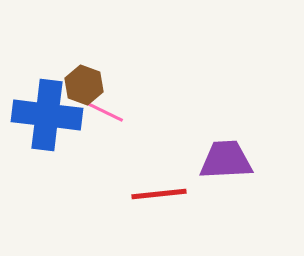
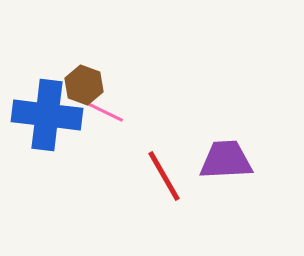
red line: moved 5 px right, 18 px up; rotated 66 degrees clockwise
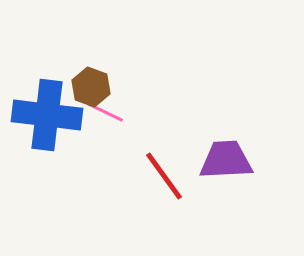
brown hexagon: moved 7 px right, 2 px down
red line: rotated 6 degrees counterclockwise
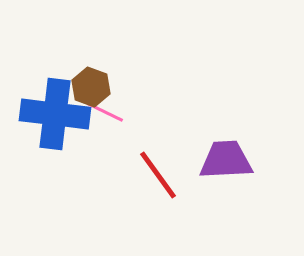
blue cross: moved 8 px right, 1 px up
red line: moved 6 px left, 1 px up
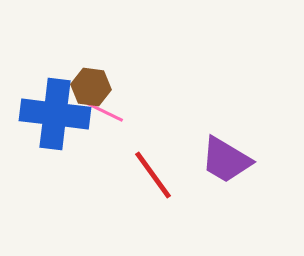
brown hexagon: rotated 12 degrees counterclockwise
purple trapezoid: rotated 146 degrees counterclockwise
red line: moved 5 px left
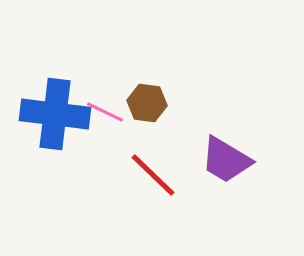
brown hexagon: moved 56 px right, 16 px down
red line: rotated 10 degrees counterclockwise
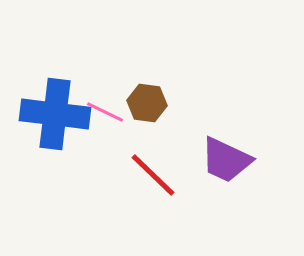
purple trapezoid: rotated 6 degrees counterclockwise
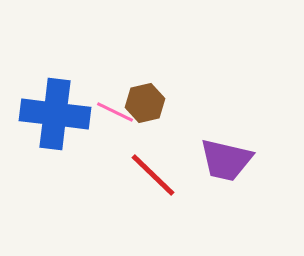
brown hexagon: moved 2 px left; rotated 21 degrees counterclockwise
pink line: moved 10 px right
purple trapezoid: rotated 12 degrees counterclockwise
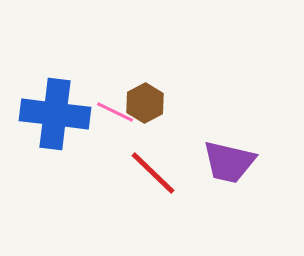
brown hexagon: rotated 15 degrees counterclockwise
purple trapezoid: moved 3 px right, 2 px down
red line: moved 2 px up
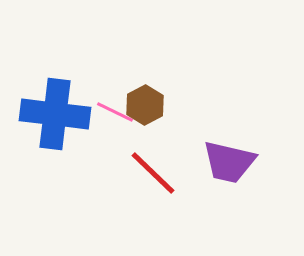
brown hexagon: moved 2 px down
